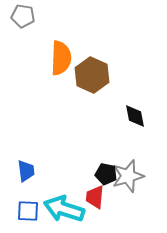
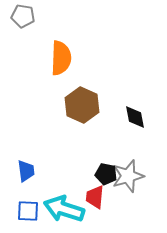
brown hexagon: moved 10 px left, 30 px down
black diamond: moved 1 px down
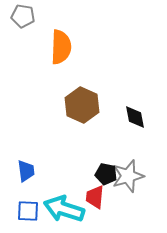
orange semicircle: moved 11 px up
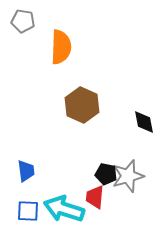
gray pentagon: moved 5 px down
black diamond: moved 9 px right, 5 px down
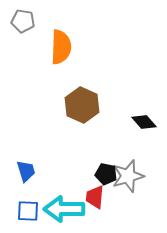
black diamond: rotated 30 degrees counterclockwise
blue trapezoid: rotated 10 degrees counterclockwise
cyan arrow: rotated 18 degrees counterclockwise
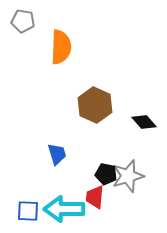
brown hexagon: moved 13 px right
blue trapezoid: moved 31 px right, 17 px up
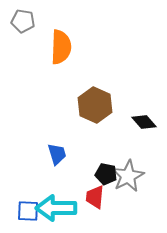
gray star: rotated 12 degrees counterclockwise
cyan arrow: moved 8 px left, 1 px up
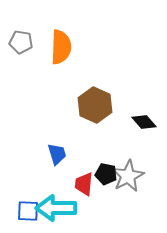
gray pentagon: moved 2 px left, 21 px down
red trapezoid: moved 11 px left, 13 px up
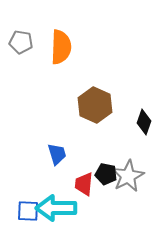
black diamond: rotated 60 degrees clockwise
